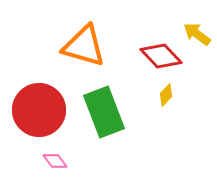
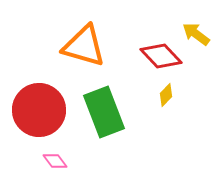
yellow arrow: moved 1 px left
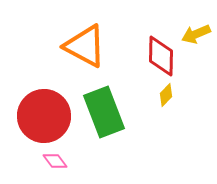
yellow arrow: rotated 60 degrees counterclockwise
orange triangle: moved 1 px right; rotated 12 degrees clockwise
red diamond: rotated 45 degrees clockwise
red circle: moved 5 px right, 6 px down
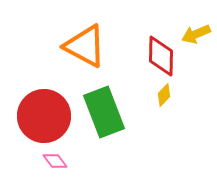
yellow diamond: moved 2 px left
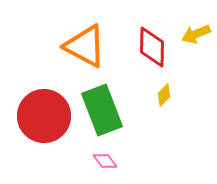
red diamond: moved 9 px left, 9 px up
green rectangle: moved 2 px left, 2 px up
pink diamond: moved 50 px right
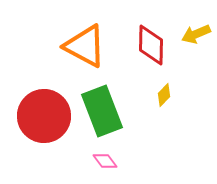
red diamond: moved 1 px left, 2 px up
green rectangle: moved 1 px down
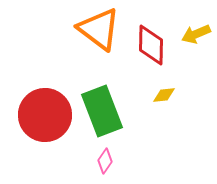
orange triangle: moved 14 px right, 17 px up; rotated 9 degrees clockwise
yellow diamond: rotated 40 degrees clockwise
red circle: moved 1 px right, 1 px up
pink diamond: rotated 70 degrees clockwise
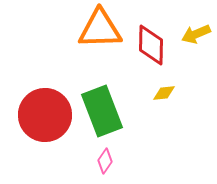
orange triangle: moved 1 px right; rotated 39 degrees counterclockwise
yellow diamond: moved 2 px up
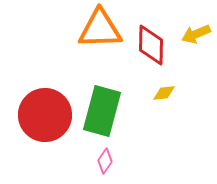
green rectangle: rotated 36 degrees clockwise
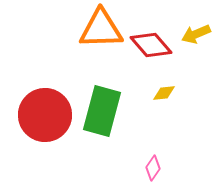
orange triangle: moved 1 px right
red diamond: rotated 42 degrees counterclockwise
pink diamond: moved 48 px right, 7 px down
